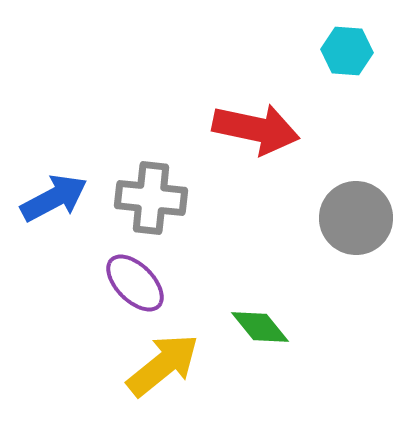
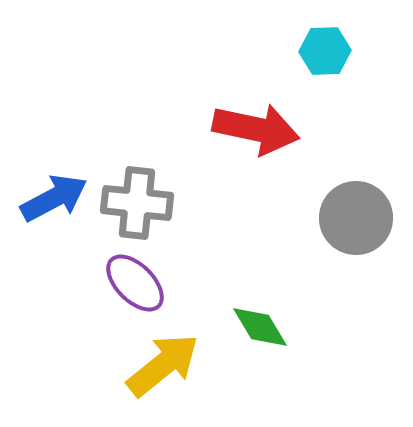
cyan hexagon: moved 22 px left; rotated 6 degrees counterclockwise
gray cross: moved 14 px left, 5 px down
green diamond: rotated 8 degrees clockwise
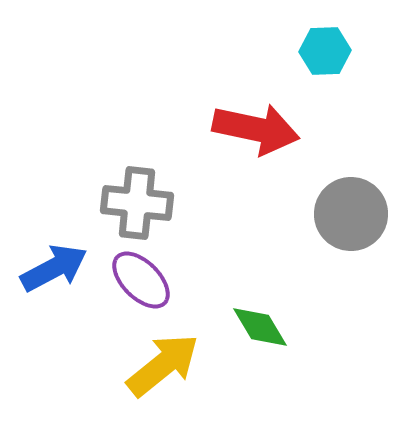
blue arrow: moved 70 px down
gray circle: moved 5 px left, 4 px up
purple ellipse: moved 6 px right, 3 px up
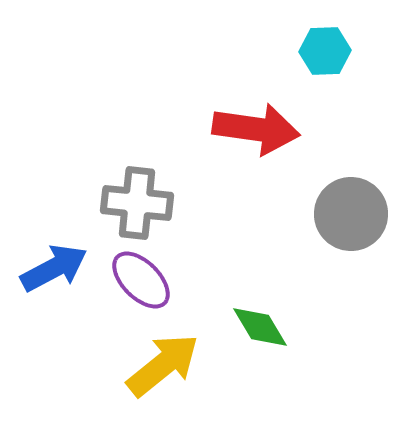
red arrow: rotated 4 degrees counterclockwise
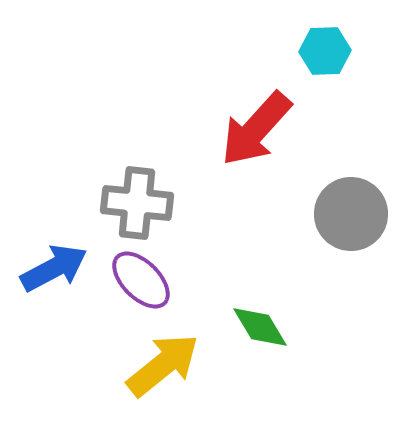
red arrow: rotated 124 degrees clockwise
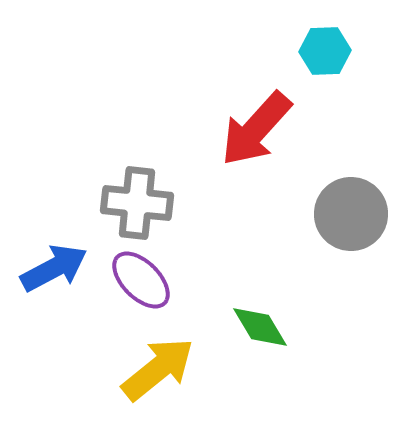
yellow arrow: moved 5 px left, 4 px down
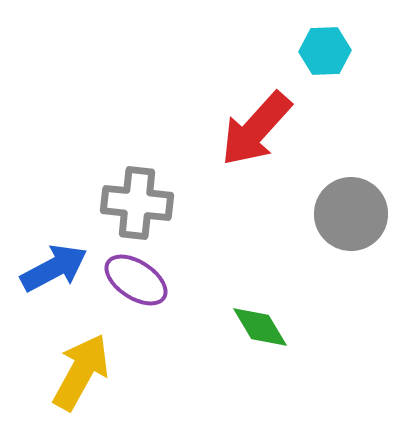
purple ellipse: moved 5 px left; rotated 12 degrees counterclockwise
yellow arrow: moved 77 px left, 3 px down; rotated 22 degrees counterclockwise
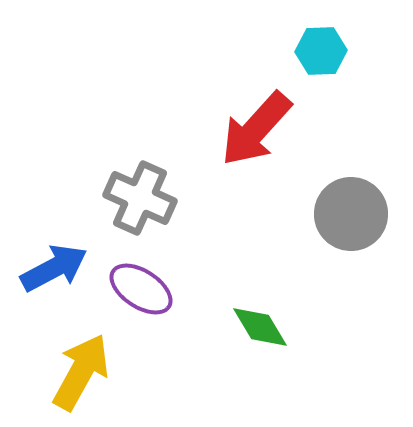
cyan hexagon: moved 4 px left
gray cross: moved 3 px right, 5 px up; rotated 18 degrees clockwise
purple ellipse: moved 5 px right, 9 px down
